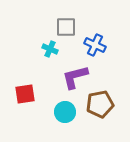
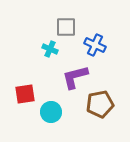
cyan circle: moved 14 px left
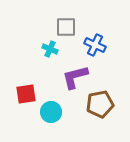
red square: moved 1 px right
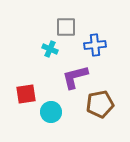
blue cross: rotated 30 degrees counterclockwise
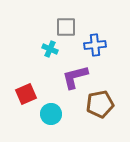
red square: rotated 15 degrees counterclockwise
cyan circle: moved 2 px down
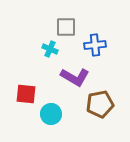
purple L-shape: rotated 136 degrees counterclockwise
red square: rotated 30 degrees clockwise
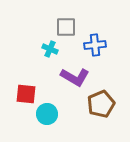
brown pentagon: moved 1 px right; rotated 12 degrees counterclockwise
cyan circle: moved 4 px left
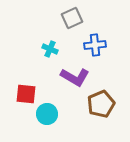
gray square: moved 6 px right, 9 px up; rotated 25 degrees counterclockwise
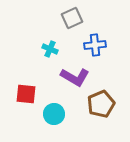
cyan circle: moved 7 px right
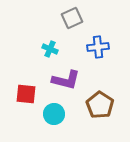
blue cross: moved 3 px right, 2 px down
purple L-shape: moved 9 px left, 3 px down; rotated 16 degrees counterclockwise
brown pentagon: moved 1 px left, 1 px down; rotated 16 degrees counterclockwise
